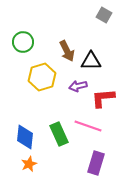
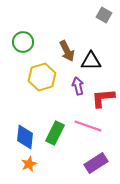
purple arrow: rotated 90 degrees clockwise
green rectangle: moved 4 px left, 1 px up; rotated 50 degrees clockwise
purple rectangle: rotated 40 degrees clockwise
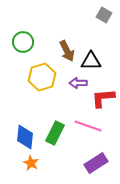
purple arrow: moved 3 px up; rotated 78 degrees counterclockwise
orange star: moved 2 px right, 1 px up; rotated 21 degrees counterclockwise
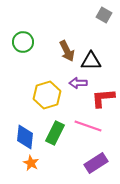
yellow hexagon: moved 5 px right, 18 px down
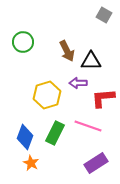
blue diamond: rotated 15 degrees clockwise
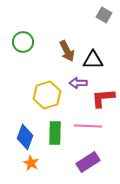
black triangle: moved 2 px right, 1 px up
pink line: rotated 16 degrees counterclockwise
green rectangle: rotated 25 degrees counterclockwise
purple rectangle: moved 8 px left, 1 px up
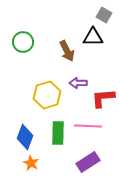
black triangle: moved 23 px up
green rectangle: moved 3 px right
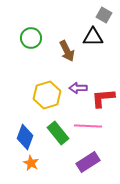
green circle: moved 8 px right, 4 px up
purple arrow: moved 5 px down
green rectangle: rotated 40 degrees counterclockwise
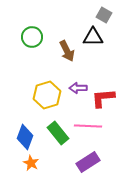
green circle: moved 1 px right, 1 px up
